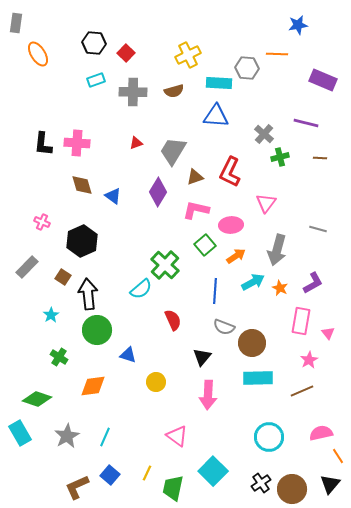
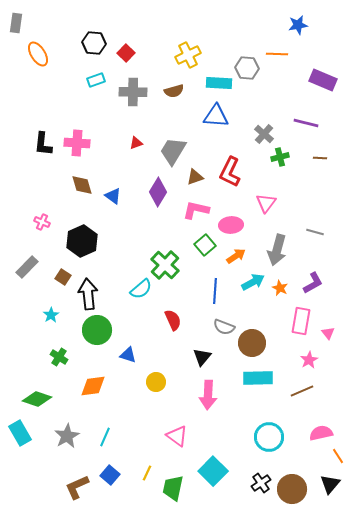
gray line at (318, 229): moved 3 px left, 3 px down
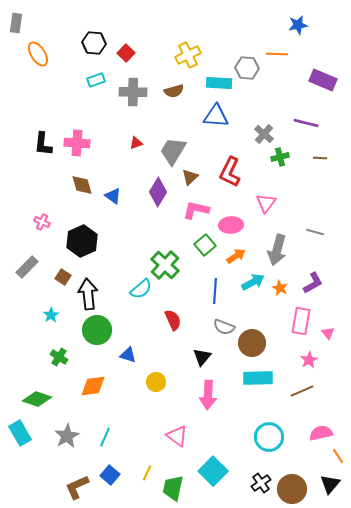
brown triangle at (195, 177): moved 5 px left; rotated 24 degrees counterclockwise
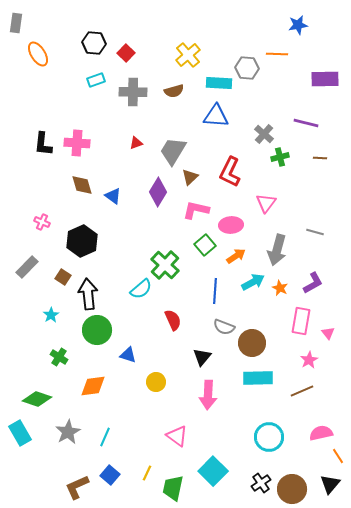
yellow cross at (188, 55): rotated 15 degrees counterclockwise
purple rectangle at (323, 80): moved 2 px right, 1 px up; rotated 24 degrees counterclockwise
gray star at (67, 436): moved 1 px right, 4 px up
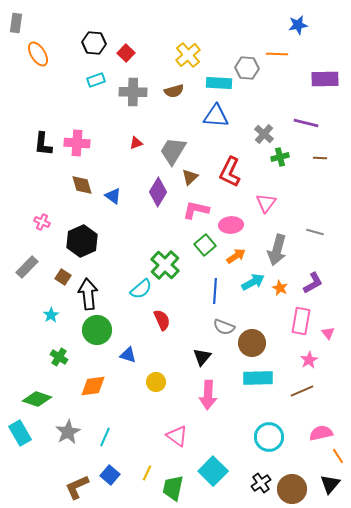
red semicircle at (173, 320): moved 11 px left
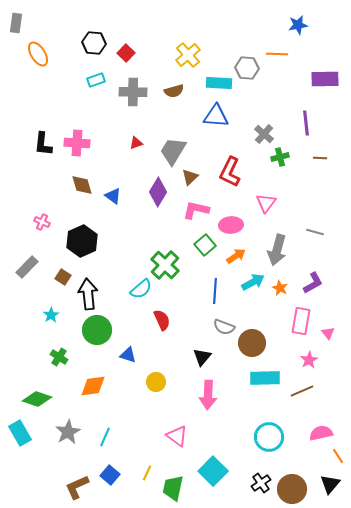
purple line at (306, 123): rotated 70 degrees clockwise
cyan rectangle at (258, 378): moved 7 px right
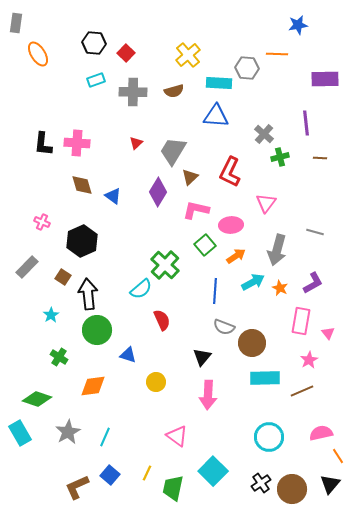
red triangle at (136, 143): rotated 24 degrees counterclockwise
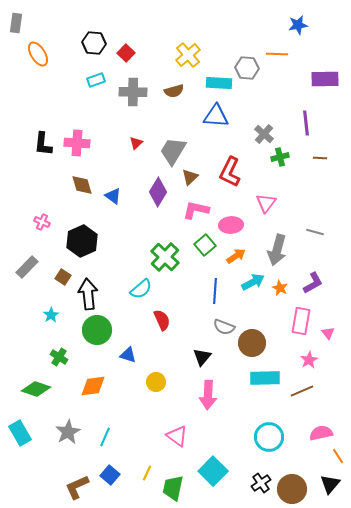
green cross at (165, 265): moved 8 px up
green diamond at (37, 399): moved 1 px left, 10 px up
